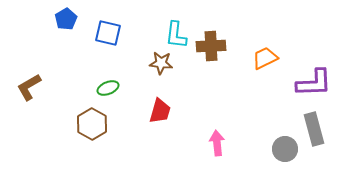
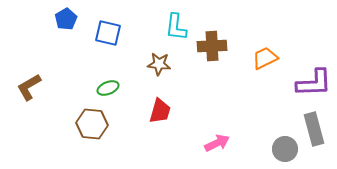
cyan L-shape: moved 8 px up
brown cross: moved 1 px right
brown star: moved 2 px left, 1 px down
brown hexagon: rotated 24 degrees counterclockwise
pink arrow: rotated 70 degrees clockwise
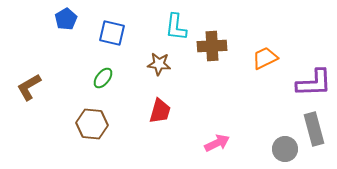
blue square: moved 4 px right
green ellipse: moved 5 px left, 10 px up; rotated 30 degrees counterclockwise
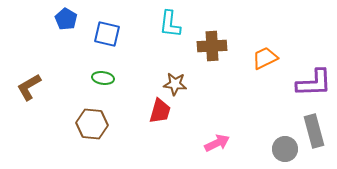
blue pentagon: rotated 10 degrees counterclockwise
cyan L-shape: moved 6 px left, 3 px up
blue square: moved 5 px left, 1 px down
brown star: moved 16 px right, 20 px down
green ellipse: rotated 60 degrees clockwise
gray rectangle: moved 2 px down
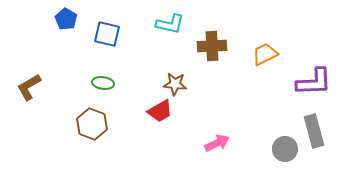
cyan L-shape: rotated 84 degrees counterclockwise
orange trapezoid: moved 4 px up
green ellipse: moved 5 px down
purple L-shape: moved 1 px up
red trapezoid: rotated 44 degrees clockwise
brown hexagon: rotated 16 degrees clockwise
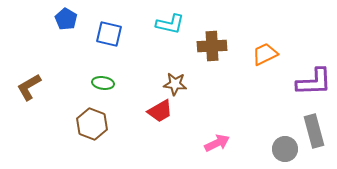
blue square: moved 2 px right
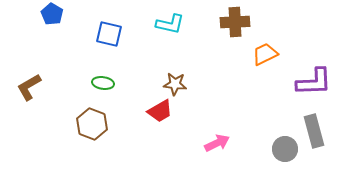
blue pentagon: moved 14 px left, 5 px up
brown cross: moved 23 px right, 24 px up
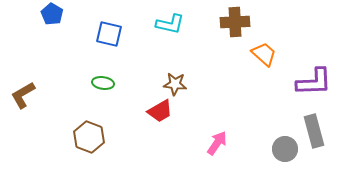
orange trapezoid: moved 1 px left; rotated 68 degrees clockwise
brown L-shape: moved 6 px left, 8 px down
brown hexagon: moved 3 px left, 13 px down
pink arrow: rotated 30 degrees counterclockwise
